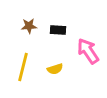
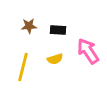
yellow semicircle: moved 10 px up
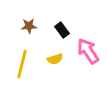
black rectangle: moved 4 px right; rotated 49 degrees clockwise
yellow line: moved 1 px left, 3 px up
